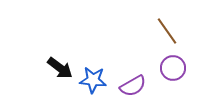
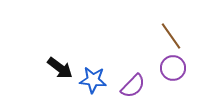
brown line: moved 4 px right, 5 px down
purple semicircle: rotated 16 degrees counterclockwise
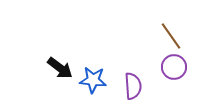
purple circle: moved 1 px right, 1 px up
purple semicircle: rotated 48 degrees counterclockwise
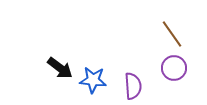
brown line: moved 1 px right, 2 px up
purple circle: moved 1 px down
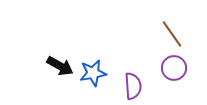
black arrow: moved 2 px up; rotated 8 degrees counterclockwise
blue star: moved 7 px up; rotated 16 degrees counterclockwise
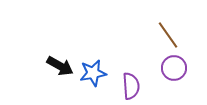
brown line: moved 4 px left, 1 px down
purple semicircle: moved 2 px left
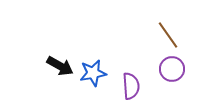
purple circle: moved 2 px left, 1 px down
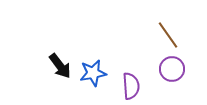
black arrow: rotated 24 degrees clockwise
